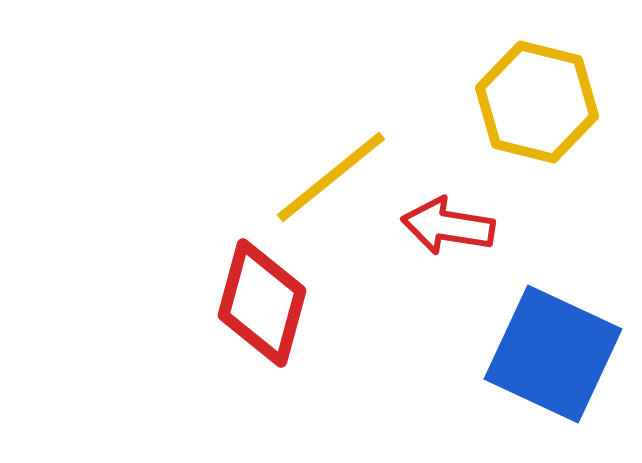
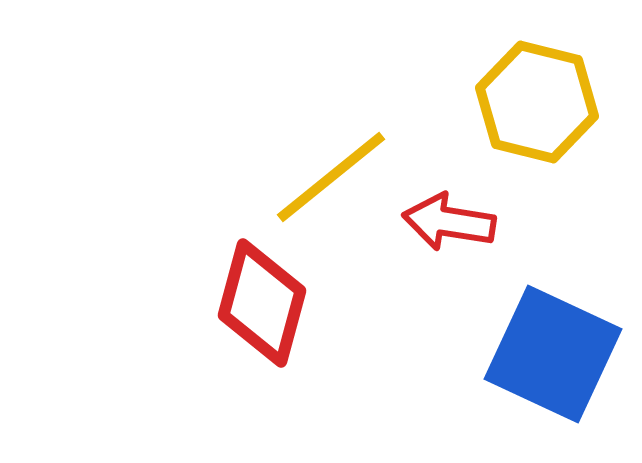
red arrow: moved 1 px right, 4 px up
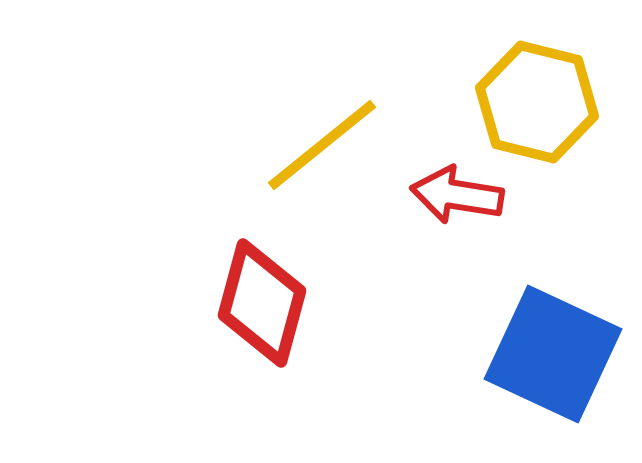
yellow line: moved 9 px left, 32 px up
red arrow: moved 8 px right, 27 px up
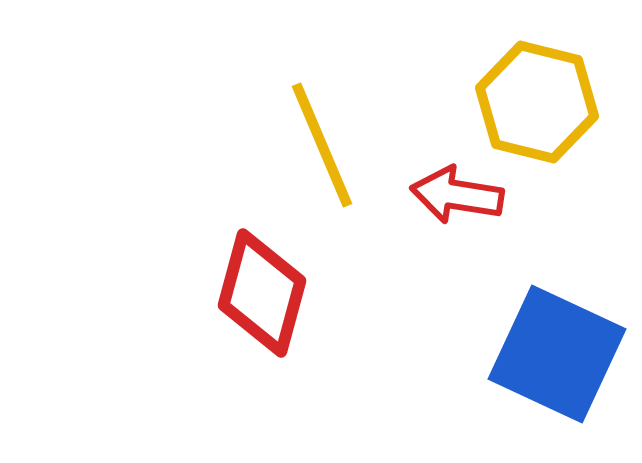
yellow line: rotated 74 degrees counterclockwise
red diamond: moved 10 px up
blue square: moved 4 px right
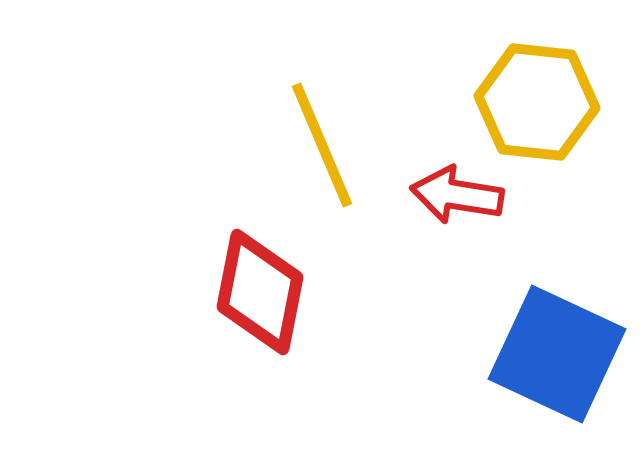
yellow hexagon: rotated 8 degrees counterclockwise
red diamond: moved 2 px left, 1 px up; rotated 4 degrees counterclockwise
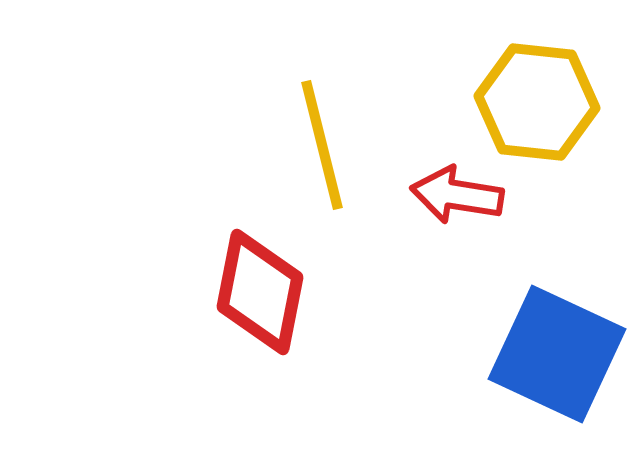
yellow line: rotated 9 degrees clockwise
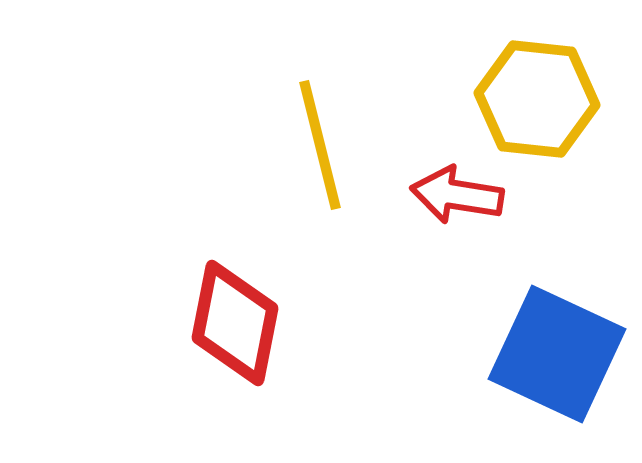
yellow hexagon: moved 3 px up
yellow line: moved 2 px left
red diamond: moved 25 px left, 31 px down
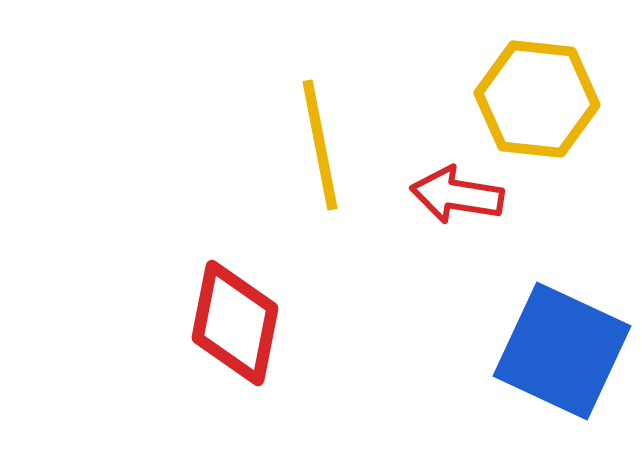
yellow line: rotated 3 degrees clockwise
blue square: moved 5 px right, 3 px up
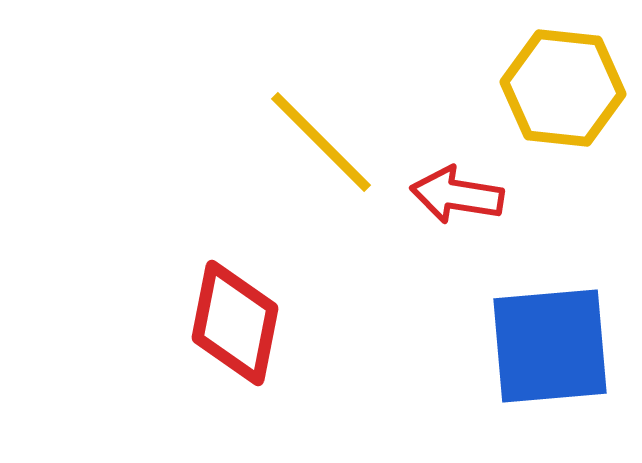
yellow hexagon: moved 26 px right, 11 px up
yellow line: moved 1 px right, 3 px up; rotated 34 degrees counterclockwise
blue square: moved 12 px left, 5 px up; rotated 30 degrees counterclockwise
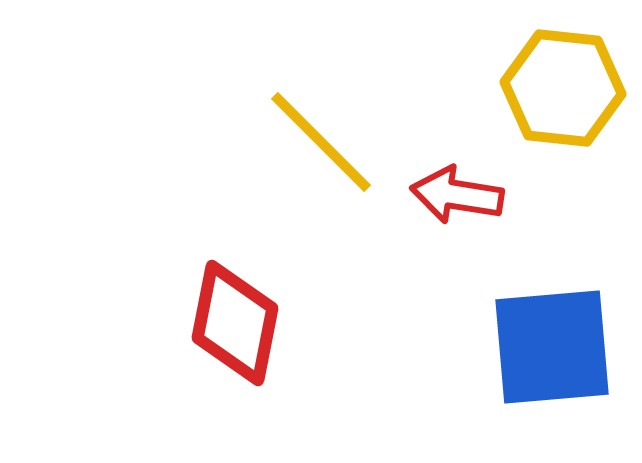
blue square: moved 2 px right, 1 px down
